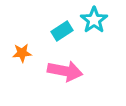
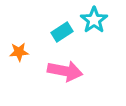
cyan rectangle: moved 1 px down
orange star: moved 3 px left, 1 px up
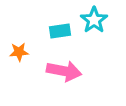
cyan rectangle: moved 2 px left, 1 px up; rotated 25 degrees clockwise
pink arrow: moved 1 px left
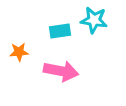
cyan star: rotated 28 degrees counterclockwise
pink arrow: moved 3 px left
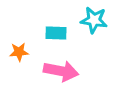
cyan rectangle: moved 4 px left, 2 px down; rotated 10 degrees clockwise
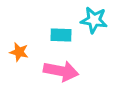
cyan rectangle: moved 5 px right, 2 px down
orange star: rotated 18 degrees clockwise
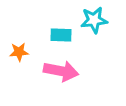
cyan star: rotated 16 degrees counterclockwise
orange star: rotated 18 degrees counterclockwise
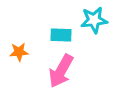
pink arrow: rotated 108 degrees clockwise
